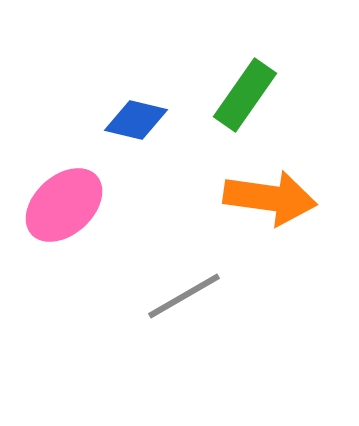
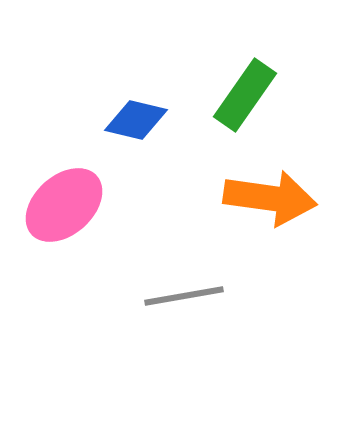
gray line: rotated 20 degrees clockwise
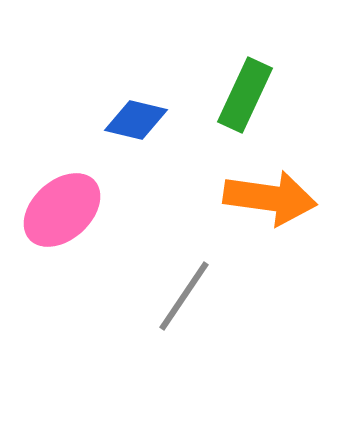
green rectangle: rotated 10 degrees counterclockwise
pink ellipse: moved 2 px left, 5 px down
gray line: rotated 46 degrees counterclockwise
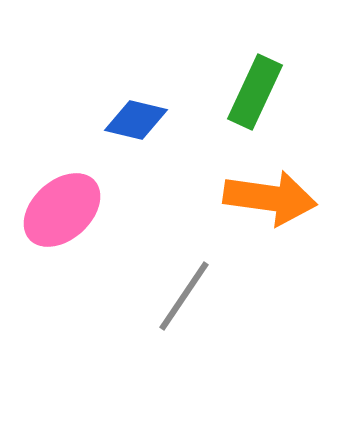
green rectangle: moved 10 px right, 3 px up
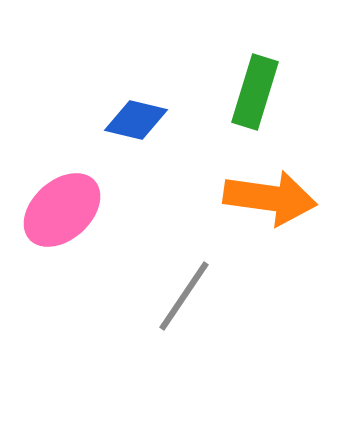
green rectangle: rotated 8 degrees counterclockwise
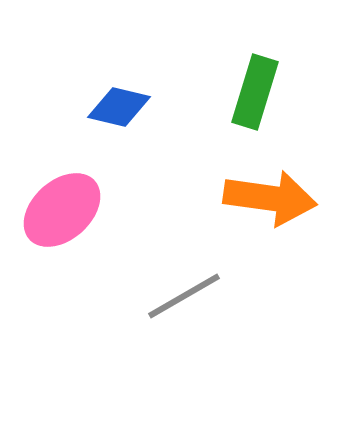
blue diamond: moved 17 px left, 13 px up
gray line: rotated 26 degrees clockwise
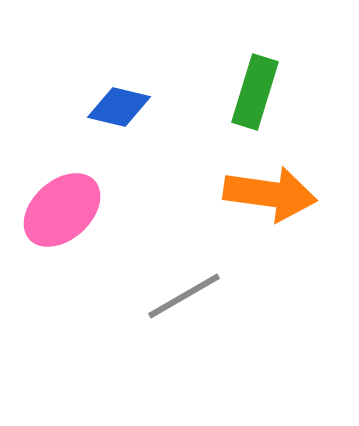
orange arrow: moved 4 px up
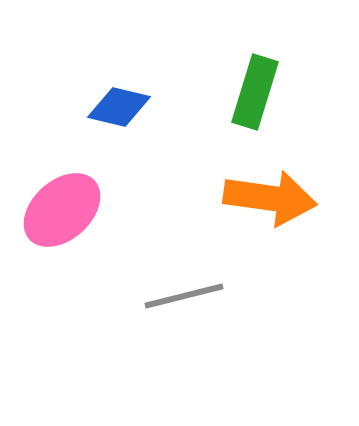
orange arrow: moved 4 px down
gray line: rotated 16 degrees clockwise
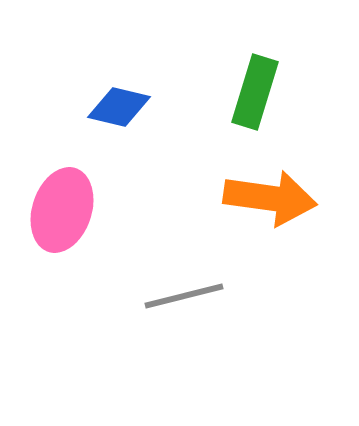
pink ellipse: rotated 30 degrees counterclockwise
